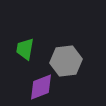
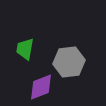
gray hexagon: moved 3 px right, 1 px down
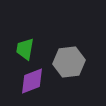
purple diamond: moved 9 px left, 6 px up
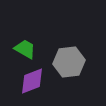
green trapezoid: rotated 110 degrees clockwise
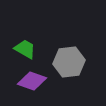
purple diamond: rotated 40 degrees clockwise
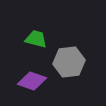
green trapezoid: moved 11 px right, 10 px up; rotated 15 degrees counterclockwise
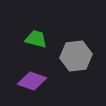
gray hexagon: moved 7 px right, 6 px up
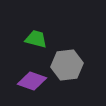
gray hexagon: moved 9 px left, 9 px down
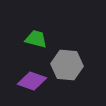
gray hexagon: rotated 12 degrees clockwise
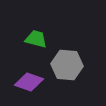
purple diamond: moved 3 px left, 1 px down
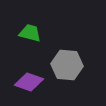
green trapezoid: moved 6 px left, 6 px up
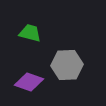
gray hexagon: rotated 8 degrees counterclockwise
